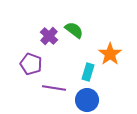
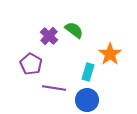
purple pentagon: rotated 10 degrees clockwise
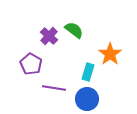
blue circle: moved 1 px up
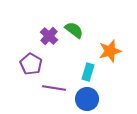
orange star: moved 3 px up; rotated 20 degrees clockwise
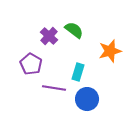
cyan rectangle: moved 10 px left
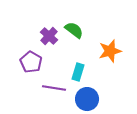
purple pentagon: moved 2 px up
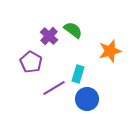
green semicircle: moved 1 px left
cyan rectangle: moved 2 px down
purple line: rotated 40 degrees counterclockwise
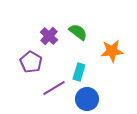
green semicircle: moved 5 px right, 2 px down
orange star: moved 2 px right; rotated 10 degrees clockwise
cyan rectangle: moved 1 px right, 2 px up
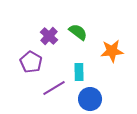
cyan rectangle: rotated 18 degrees counterclockwise
blue circle: moved 3 px right
